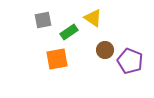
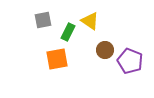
yellow triangle: moved 3 px left, 3 px down
green rectangle: moved 1 px left; rotated 30 degrees counterclockwise
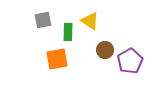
green rectangle: rotated 24 degrees counterclockwise
purple pentagon: rotated 20 degrees clockwise
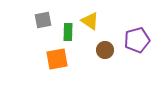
purple pentagon: moved 7 px right, 21 px up; rotated 15 degrees clockwise
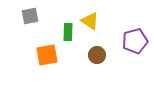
gray square: moved 13 px left, 4 px up
purple pentagon: moved 2 px left, 1 px down
brown circle: moved 8 px left, 5 px down
orange square: moved 10 px left, 4 px up
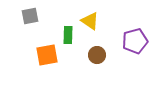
green rectangle: moved 3 px down
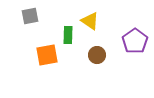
purple pentagon: rotated 20 degrees counterclockwise
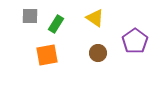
gray square: rotated 12 degrees clockwise
yellow triangle: moved 5 px right, 3 px up
green rectangle: moved 12 px left, 11 px up; rotated 30 degrees clockwise
brown circle: moved 1 px right, 2 px up
